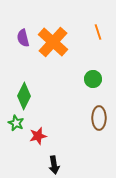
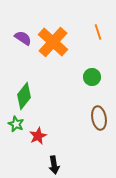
purple semicircle: rotated 138 degrees clockwise
green circle: moved 1 px left, 2 px up
green diamond: rotated 12 degrees clockwise
brown ellipse: rotated 10 degrees counterclockwise
green star: moved 1 px down
red star: rotated 12 degrees counterclockwise
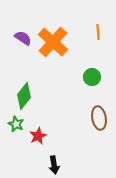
orange line: rotated 14 degrees clockwise
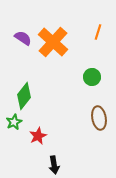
orange line: rotated 21 degrees clockwise
green star: moved 2 px left, 2 px up; rotated 21 degrees clockwise
